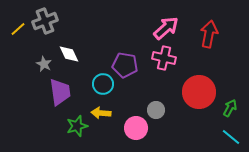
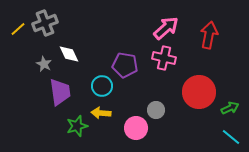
gray cross: moved 2 px down
red arrow: moved 1 px down
cyan circle: moved 1 px left, 2 px down
green arrow: rotated 36 degrees clockwise
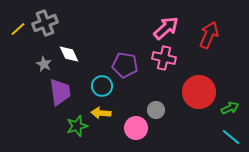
red arrow: rotated 12 degrees clockwise
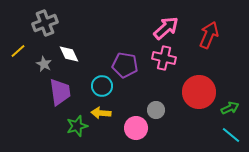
yellow line: moved 22 px down
cyan line: moved 2 px up
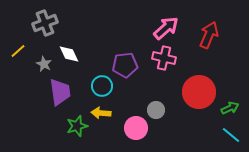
purple pentagon: rotated 15 degrees counterclockwise
